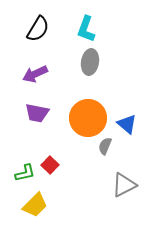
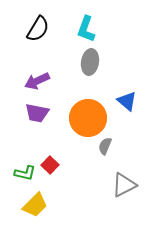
purple arrow: moved 2 px right, 7 px down
blue triangle: moved 23 px up
green L-shape: rotated 25 degrees clockwise
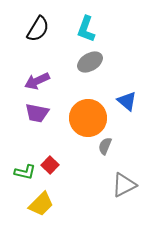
gray ellipse: rotated 50 degrees clockwise
green L-shape: moved 1 px up
yellow trapezoid: moved 6 px right, 1 px up
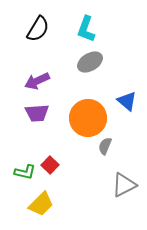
purple trapezoid: rotated 15 degrees counterclockwise
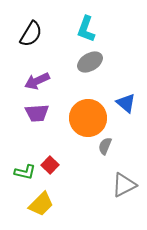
black semicircle: moved 7 px left, 5 px down
blue triangle: moved 1 px left, 2 px down
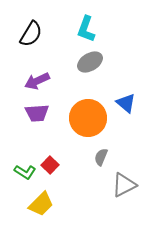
gray semicircle: moved 4 px left, 11 px down
green L-shape: rotated 20 degrees clockwise
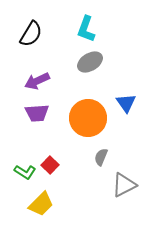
blue triangle: rotated 15 degrees clockwise
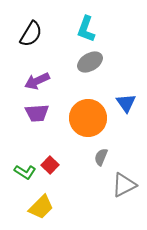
yellow trapezoid: moved 3 px down
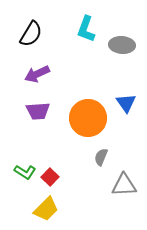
gray ellipse: moved 32 px right, 17 px up; rotated 35 degrees clockwise
purple arrow: moved 7 px up
purple trapezoid: moved 1 px right, 2 px up
red square: moved 12 px down
gray triangle: rotated 24 degrees clockwise
yellow trapezoid: moved 5 px right, 2 px down
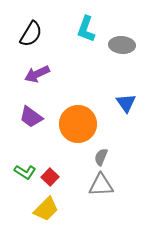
purple trapezoid: moved 7 px left, 6 px down; rotated 40 degrees clockwise
orange circle: moved 10 px left, 6 px down
gray triangle: moved 23 px left
